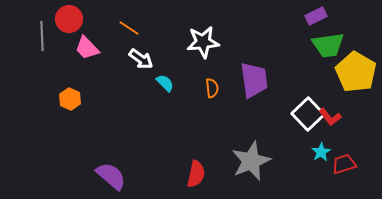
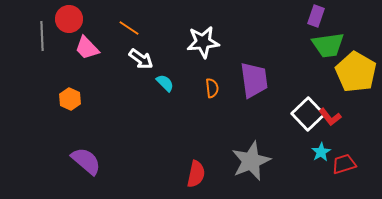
purple rectangle: rotated 45 degrees counterclockwise
purple semicircle: moved 25 px left, 15 px up
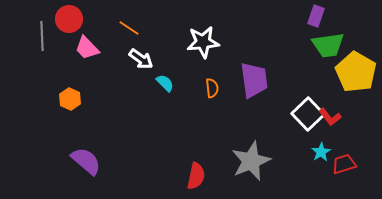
red semicircle: moved 2 px down
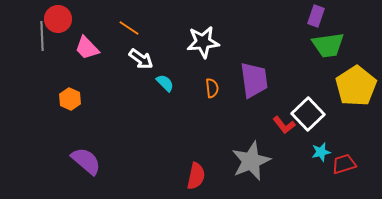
red circle: moved 11 px left
yellow pentagon: moved 14 px down; rotated 9 degrees clockwise
red L-shape: moved 46 px left, 8 px down
cyan star: rotated 18 degrees clockwise
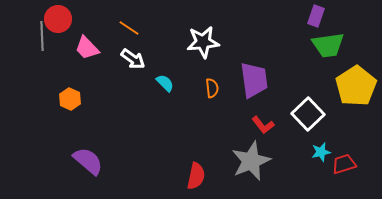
white arrow: moved 8 px left
red L-shape: moved 21 px left
purple semicircle: moved 2 px right
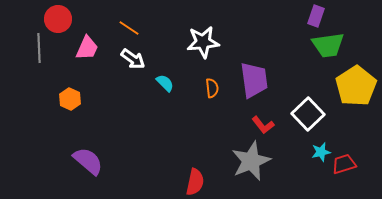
gray line: moved 3 px left, 12 px down
pink trapezoid: rotated 112 degrees counterclockwise
red semicircle: moved 1 px left, 6 px down
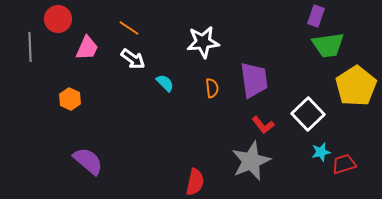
gray line: moved 9 px left, 1 px up
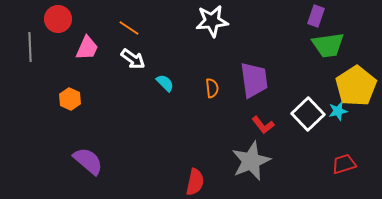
white star: moved 9 px right, 21 px up
cyan star: moved 17 px right, 41 px up
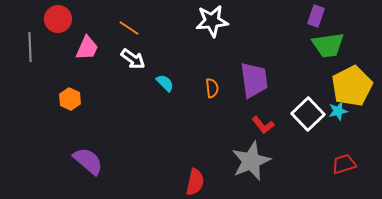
yellow pentagon: moved 4 px left; rotated 6 degrees clockwise
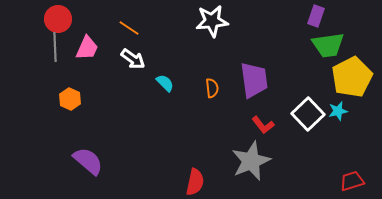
gray line: moved 25 px right
yellow pentagon: moved 9 px up
red trapezoid: moved 8 px right, 17 px down
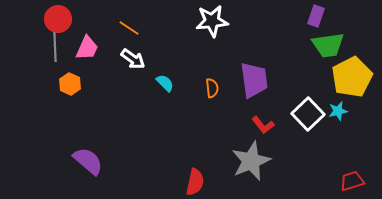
orange hexagon: moved 15 px up
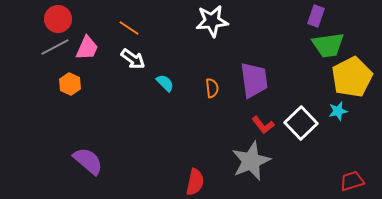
gray line: rotated 64 degrees clockwise
white square: moved 7 px left, 9 px down
